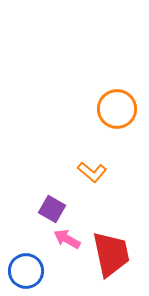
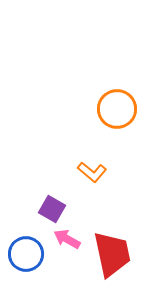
red trapezoid: moved 1 px right
blue circle: moved 17 px up
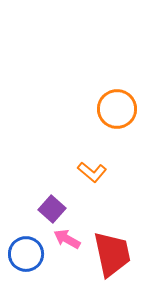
purple square: rotated 12 degrees clockwise
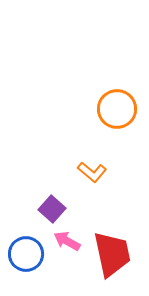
pink arrow: moved 2 px down
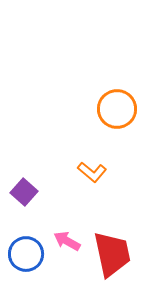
purple square: moved 28 px left, 17 px up
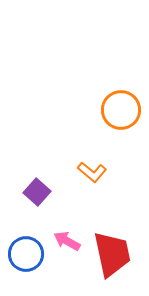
orange circle: moved 4 px right, 1 px down
purple square: moved 13 px right
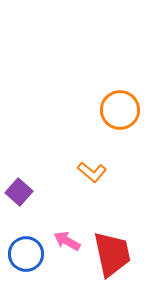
orange circle: moved 1 px left
purple square: moved 18 px left
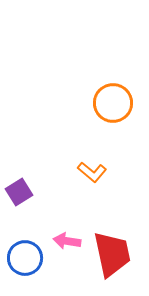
orange circle: moved 7 px left, 7 px up
purple square: rotated 16 degrees clockwise
pink arrow: rotated 20 degrees counterclockwise
blue circle: moved 1 px left, 4 px down
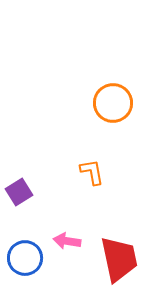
orange L-shape: rotated 140 degrees counterclockwise
red trapezoid: moved 7 px right, 5 px down
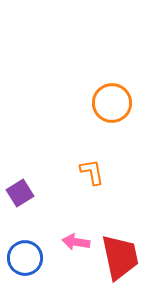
orange circle: moved 1 px left
purple square: moved 1 px right, 1 px down
pink arrow: moved 9 px right, 1 px down
red trapezoid: moved 1 px right, 2 px up
